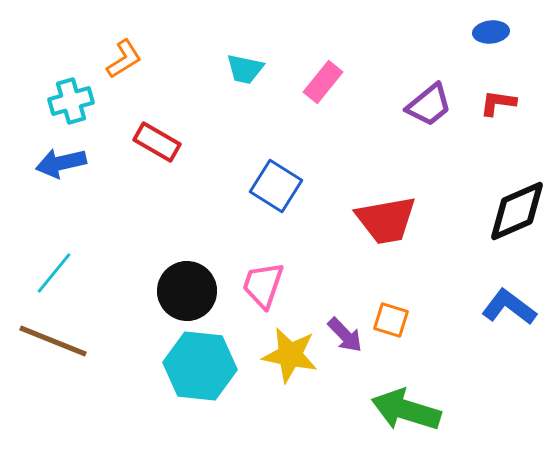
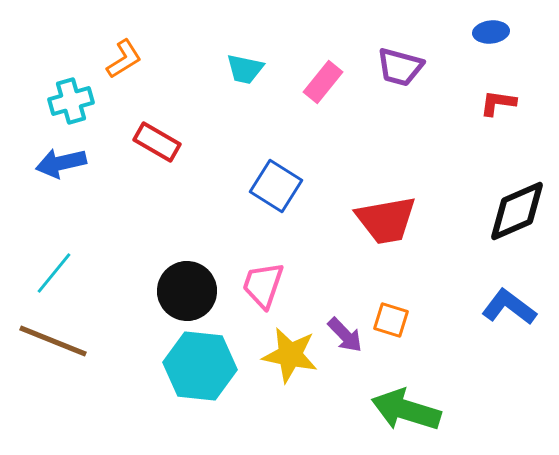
purple trapezoid: moved 29 px left, 38 px up; rotated 54 degrees clockwise
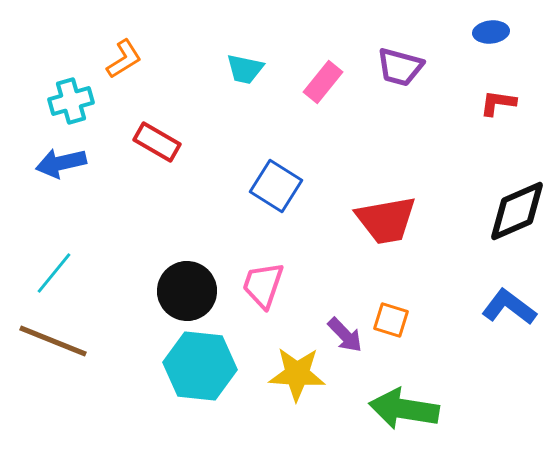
yellow star: moved 7 px right, 19 px down; rotated 8 degrees counterclockwise
green arrow: moved 2 px left, 1 px up; rotated 8 degrees counterclockwise
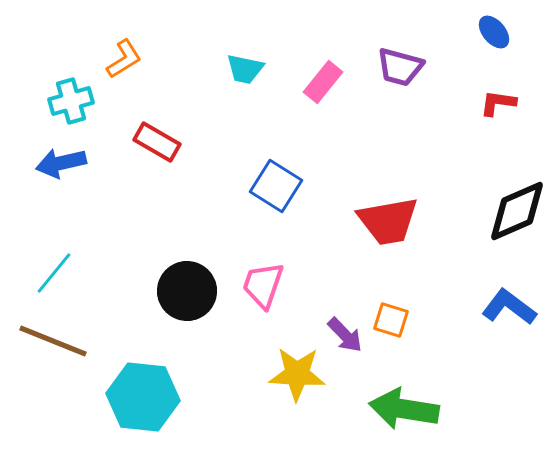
blue ellipse: moved 3 px right; rotated 56 degrees clockwise
red trapezoid: moved 2 px right, 1 px down
cyan hexagon: moved 57 px left, 31 px down
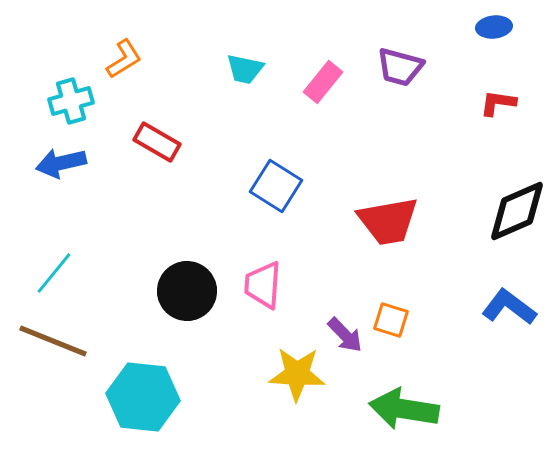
blue ellipse: moved 5 px up; rotated 56 degrees counterclockwise
pink trapezoid: rotated 15 degrees counterclockwise
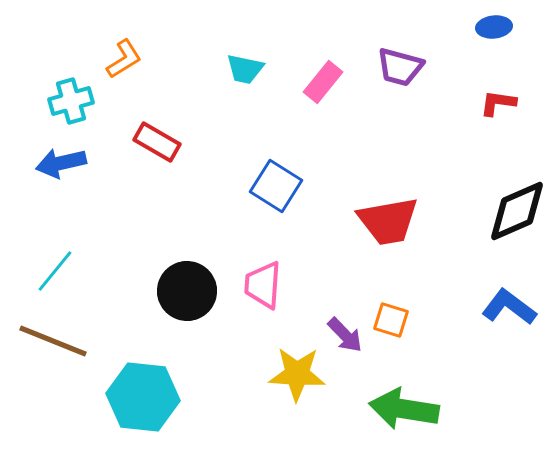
cyan line: moved 1 px right, 2 px up
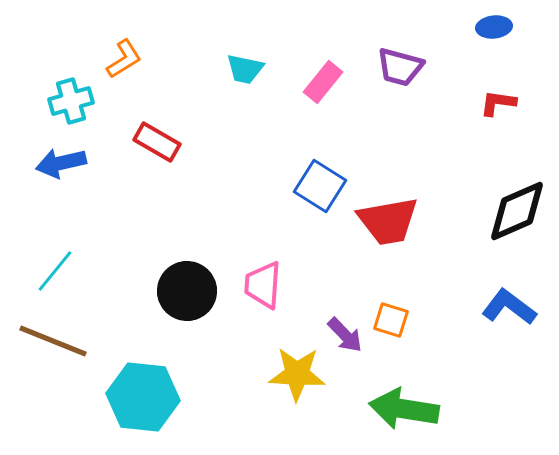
blue square: moved 44 px right
